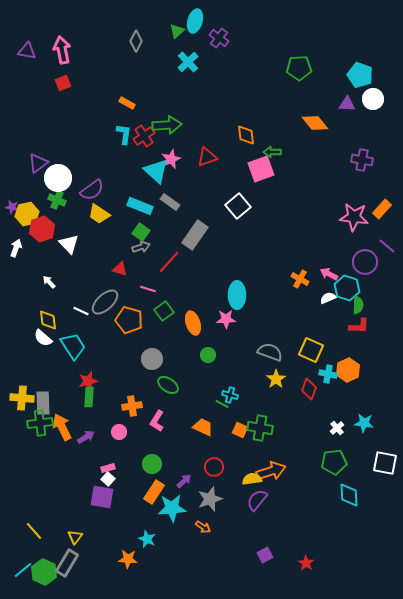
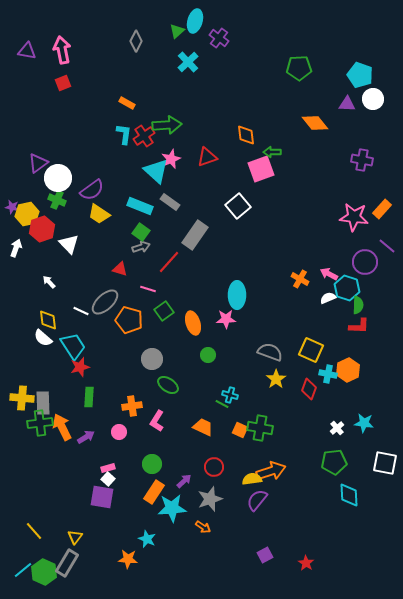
red star at (88, 381): moved 8 px left, 14 px up
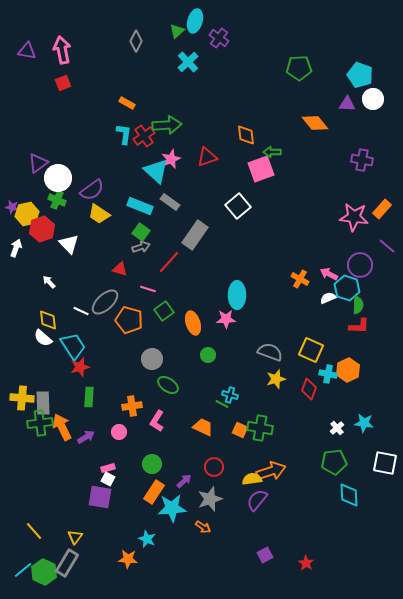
purple circle at (365, 262): moved 5 px left, 3 px down
yellow star at (276, 379): rotated 18 degrees clockwise
white square at (108, 479): rotated 16 degrees counterclockwise
purple square at (102, 497): moved 2 px left
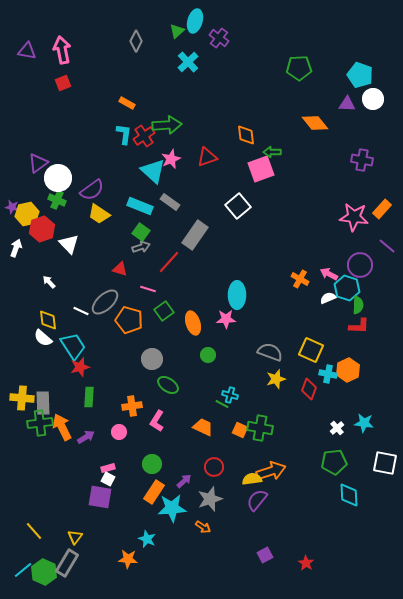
cyan triangle at (156, 171): moved 3 px left
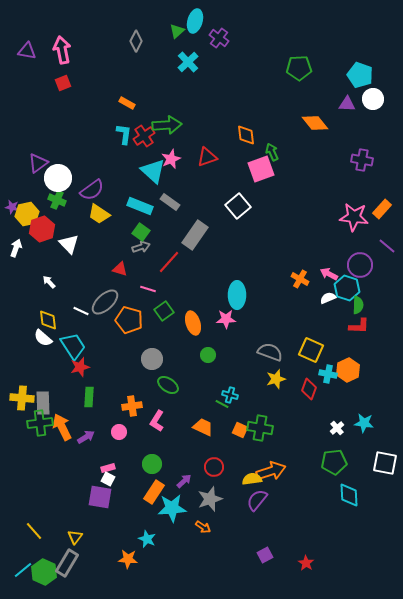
green arrow at (272, 152): rotated 66 degrees clockwise
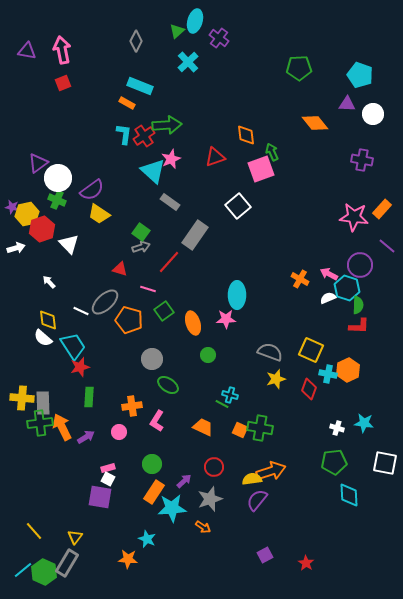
white circle at (373, 99): moved 15 px down
red triangle at (207, 157): moved 8 px right
cyan rectangle at (140, 206): moved 120 px up
white arrow at (16, 248): rotated 54 degrees clockwise
white cross at (337, 428): rotated 32 degrees counterclockwise
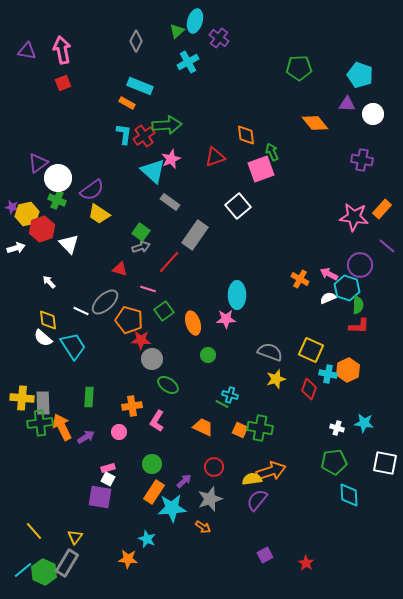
cyan cross at (188, 62): rotated 15 degrees clockwise
red star at (80, 367): moved 61 px right, 27 px up; rotated 18 degrees clockwise
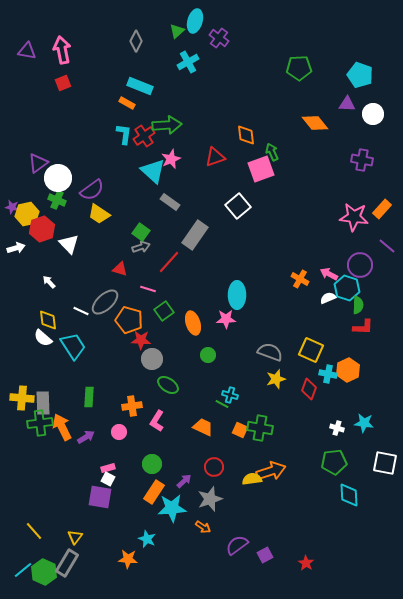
red L-shape at (359, 326): moved 4 px right, 1 px down
purple semicircle at (257, 500): moved 20 px left, 45 px down; rotated 15 degrees clockwise
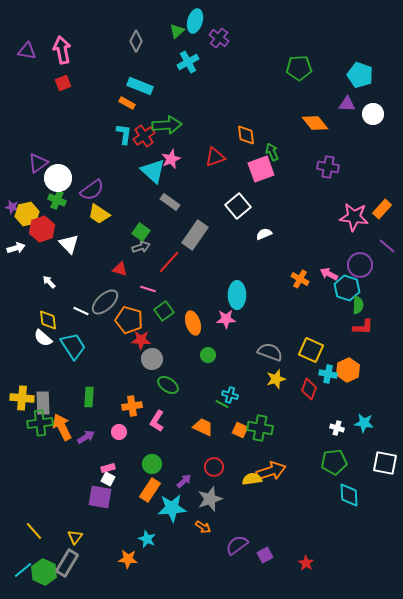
purple cross at (362, 160): moved 34 px left, 7 px down
white semicircle at (328, 298): moved 64 px left, 64 px up
orange rectangle at (154, 492): moved 4 px left, 2 px up
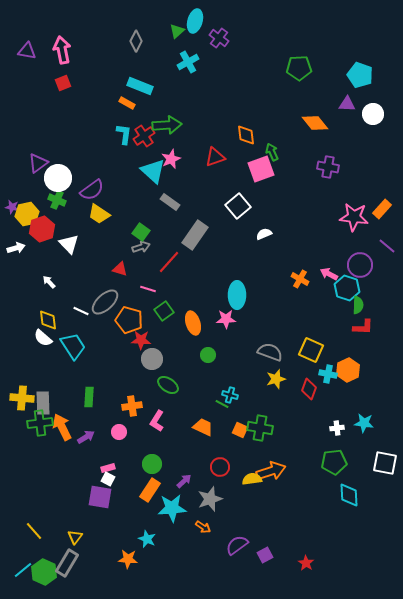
white cross at (337, 428): rotated 24 degrees counterclockwise
red circle at (214, 467): moved 6 px right
